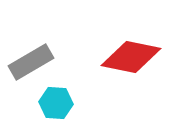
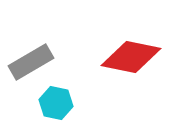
cyan hexagon: rotated 8 degrees clockwise
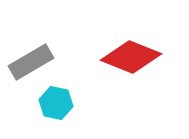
red diamond: rotated 10 degrees clockwise
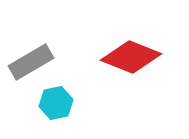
cyan hexagon: rotated 24 degrees counterclockwise
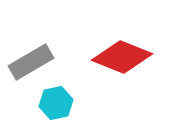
red diamond: moved 9 px left
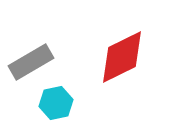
red diamond: rotated 48 degrees counterclockwise
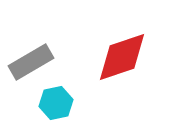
red diamond: rotated 8 degrees clockwise
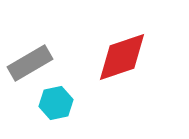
gray rectangle: moved 1 px left, 1 px down
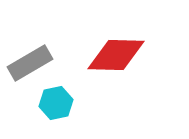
red diamond: moved 6 px left, 2 px up; rotated 20 degrees clockwise
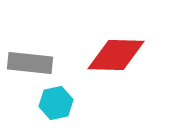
gray rectangle: rotated 36 degrees clockwise
